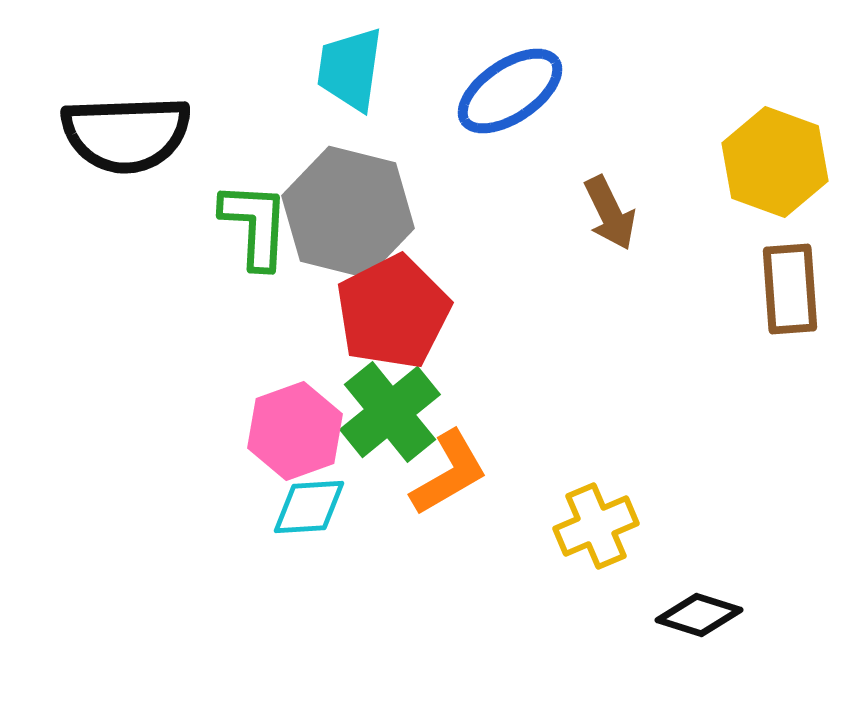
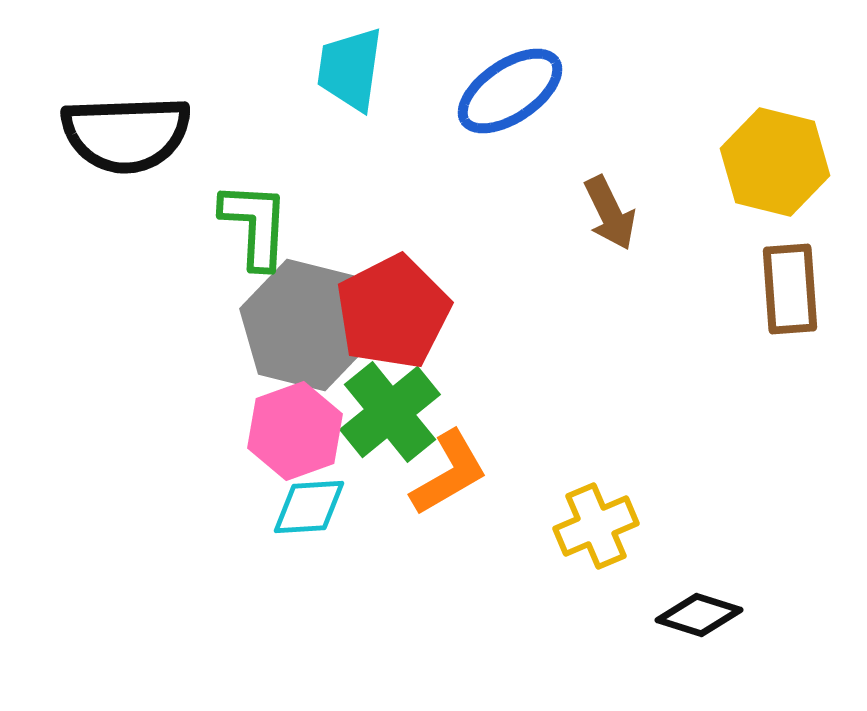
yellow hexagon: rotated 6 degrees counterclockwise
gray hexagon: moved 42 px left, 113 px down
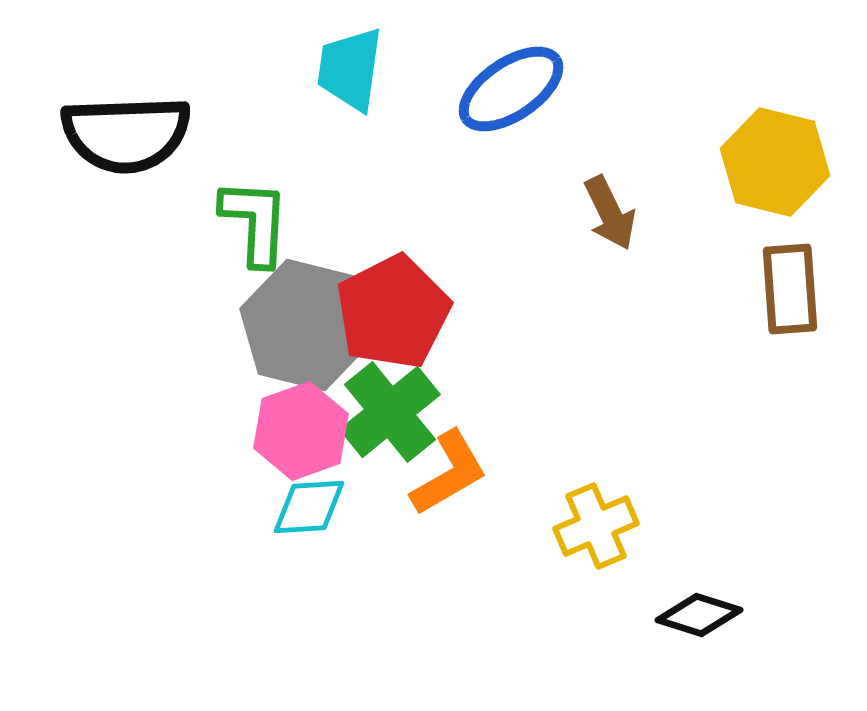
blue ellipse: moved 1 px right, 2 px up
green L-shape: moved 3 px up
pink hexagon: moved 6 px right
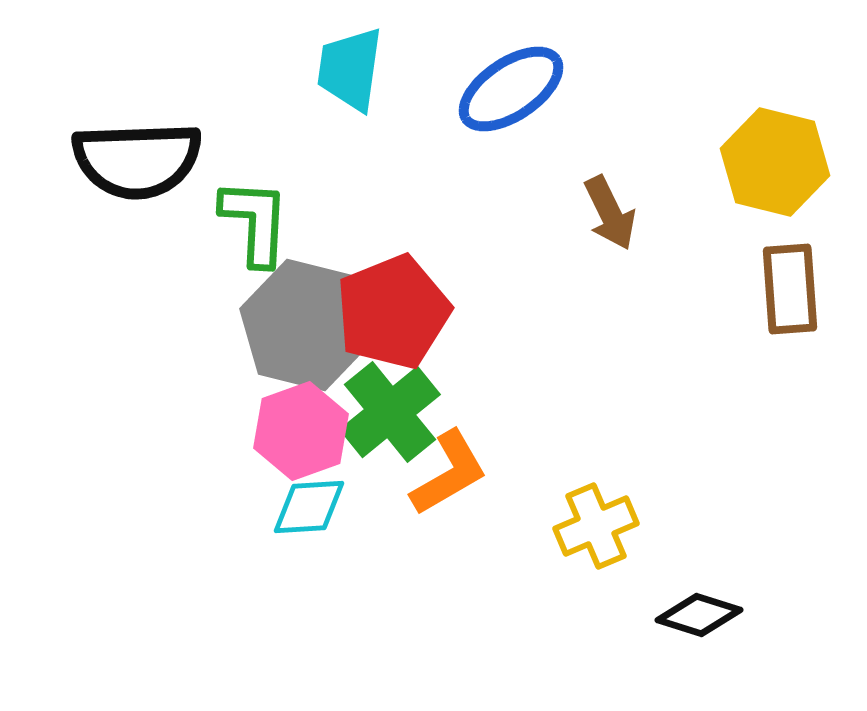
black semicircle: moved 11 px right, 26 px down
red pentagon: rotated 5 degrees clockwise
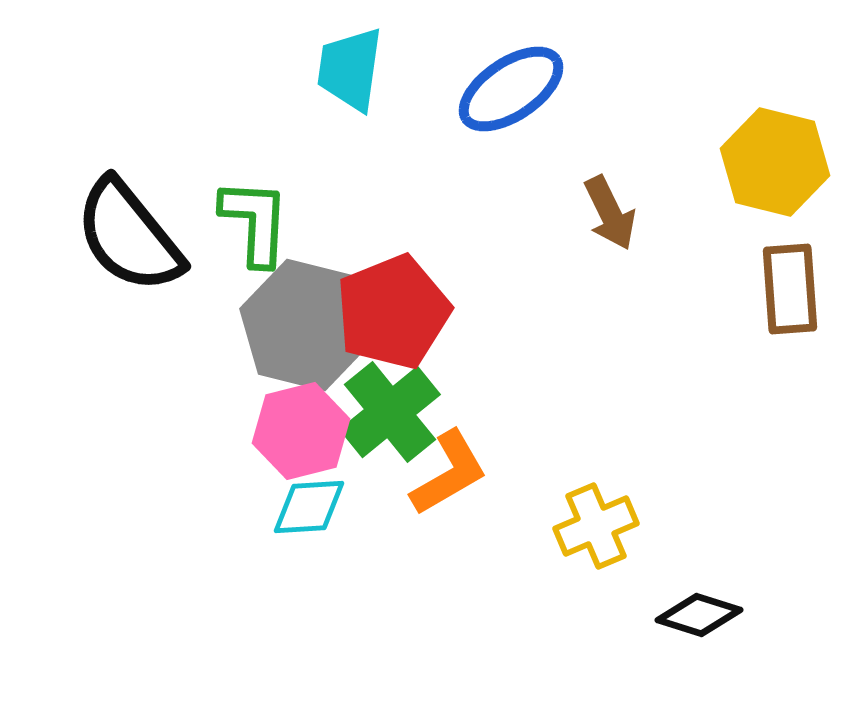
black semicircle: moved 8 px left, 76 px down; rotated 53 degrees clockwise
pink hexagon: rotated 6 degrees clockwise
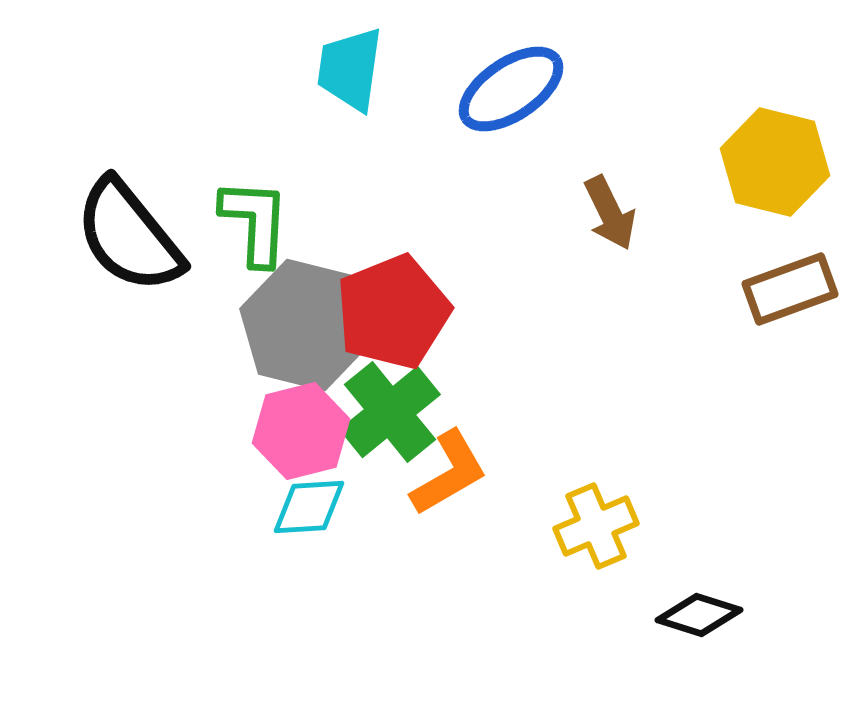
brown rectangle: rotated 74 degrees clockwise
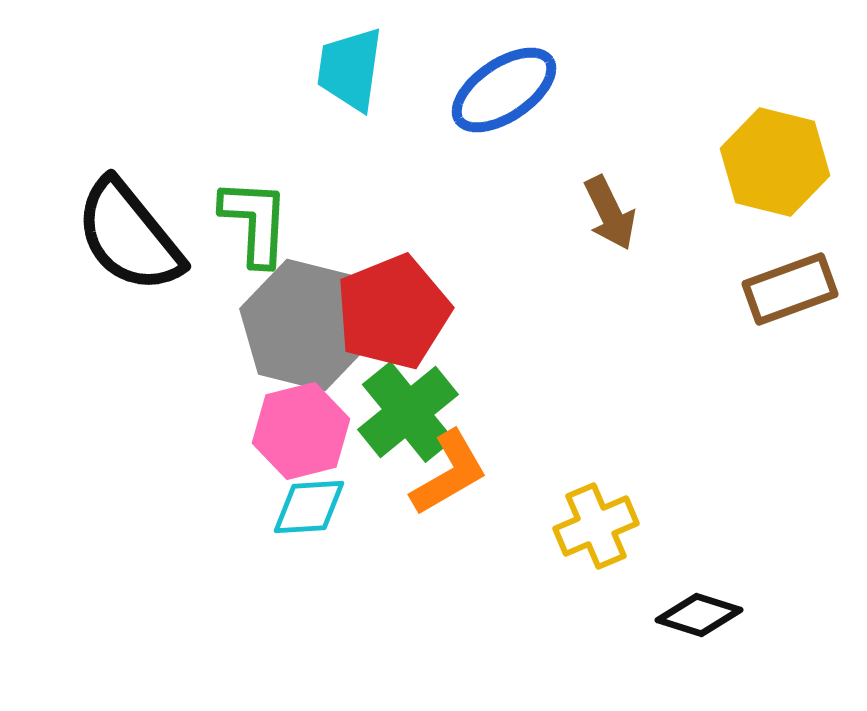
blue ellipse: moved 7 px left, 1 px down
green cross: moved 18 px right
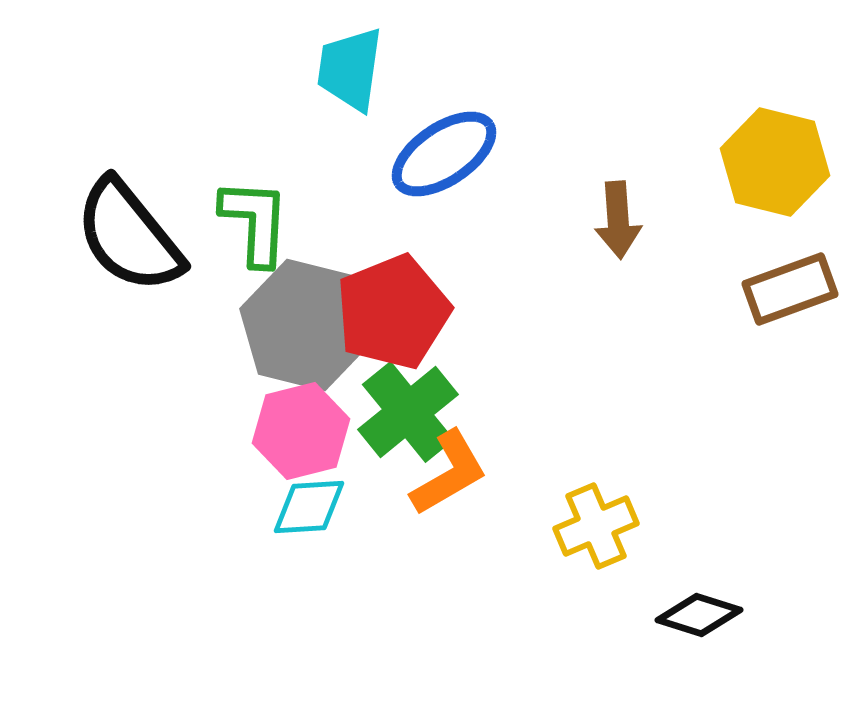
blue ellipse: moved 60 px left, 64 px down
brown arrow: moved 8 px right, 7 px down; rotated 22 degrees clockwise
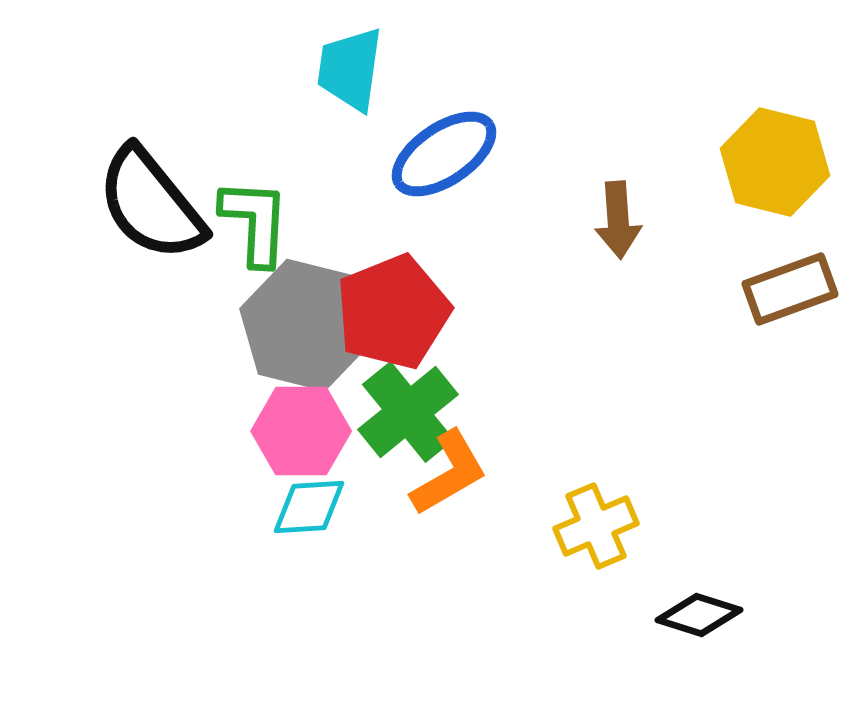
black semicircle: moved 22 px right, 32 px up
pink hexagon: rotated 14 degrees clockwise
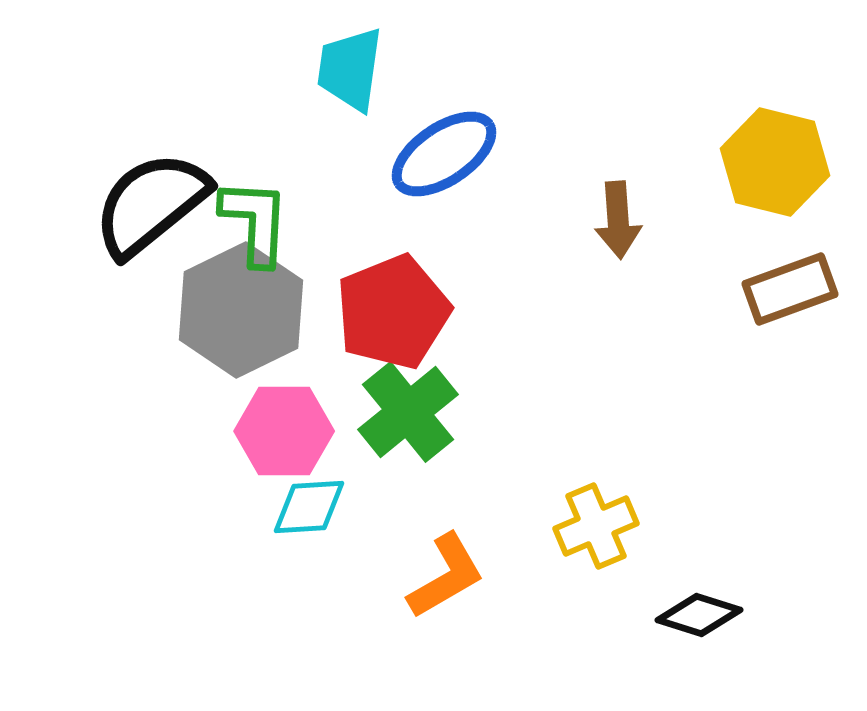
black semicircle: rotated 90 degrees clockwise
gray hexagon: moved 65 px left, 15 px up; rotated 20 degrees clockwise
pink hexagon: moved 17 px left
orange L-shape: moved 3 px left, 103 px down
